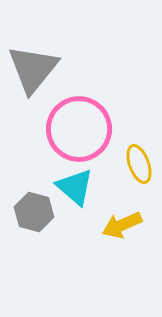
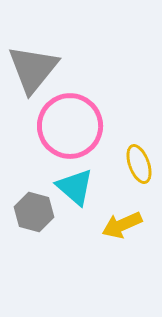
pink circle: moved 9 px left, 3 px up
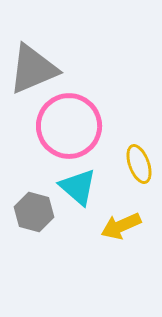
gray triangle: rotated 28 degrees clockwise
pink circle: moved 1 px left
cyan triangle: moved 3 px right
yellow arrow: moved 1 px left, 1 px down
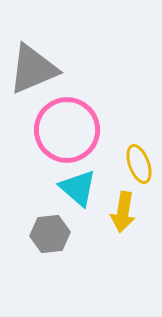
pink circle: moved 2 px left, 4 px down
cyan triangle: moved 1 px down
gray hexagon: moved 16 px right, 22 px down; rotated 21 degrees counterclockwise
yellow arrow: moved 2 px right, 14 px up; rotated 57 degrees counterclockwise
